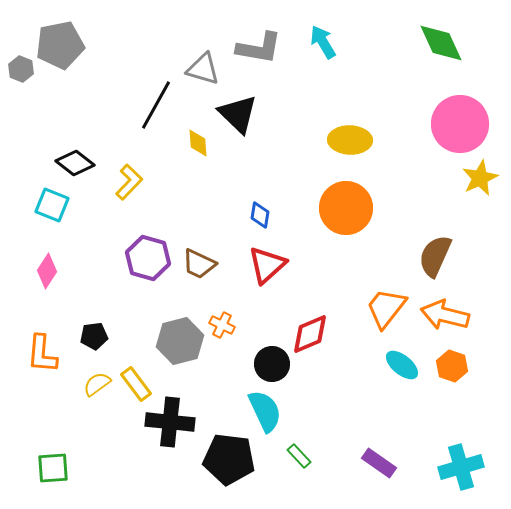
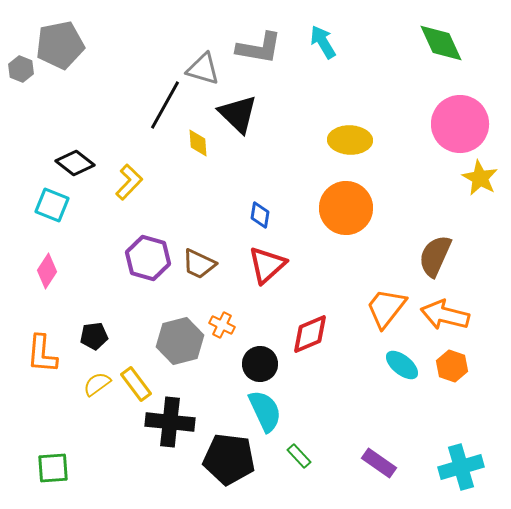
black line at (156, 105): moved 9 px right
yellow star at (480, 178): rotated 18 degrees counterclockwise
black circle at (272, 364): moved 12 px left
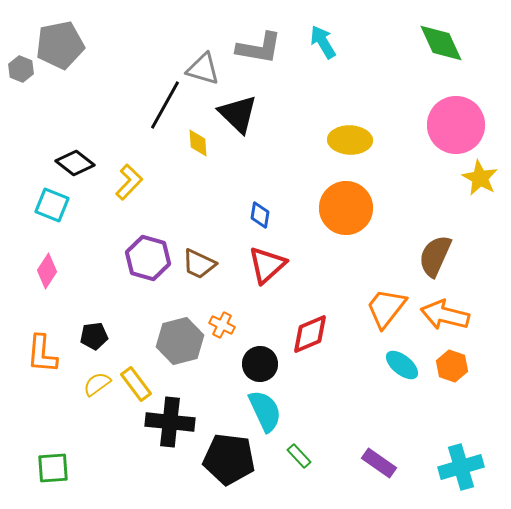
pink circle at (460, 124): moved 4 px left, 1 px down
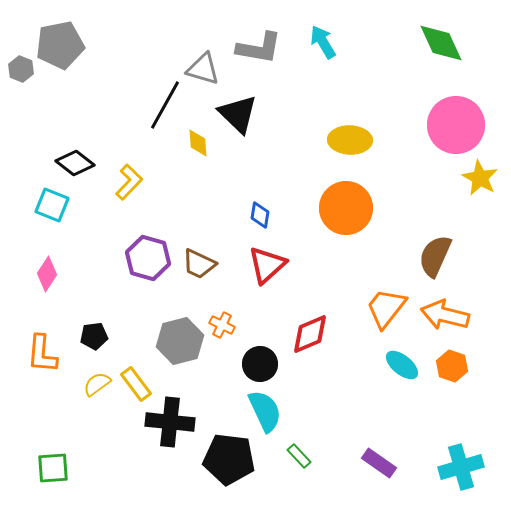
pink diamond at (47, 271): moved 3 px down
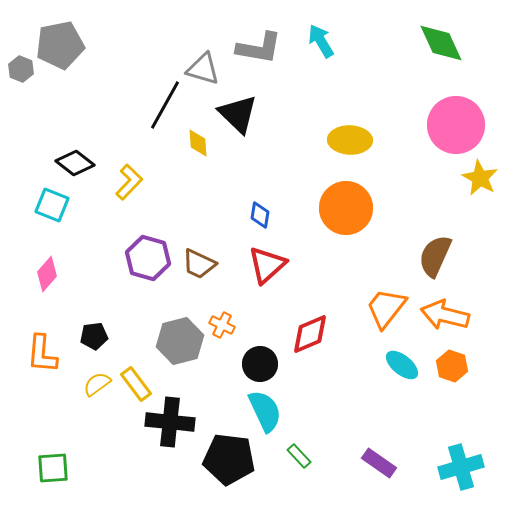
cyan arrow at (323, 42): moved 2 px left, 1 px up
pink diamond at (47, 274): rotated 8 degrees clockwise
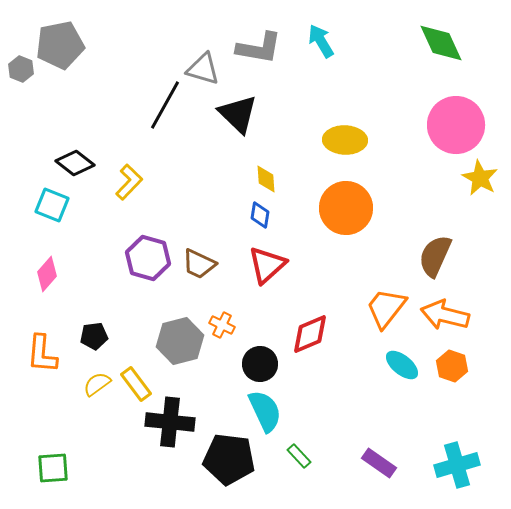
yellow ellipse at (350, 140): moved 5 px left
yellow diamond at (198, 143): moved 68 px right, 36 px down
cyan cross at (461, 467): moved 4 px left, 2 px up
